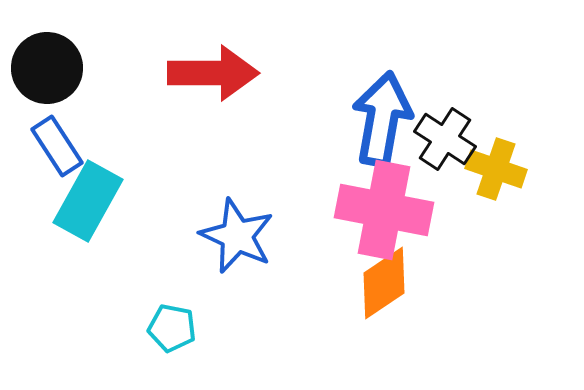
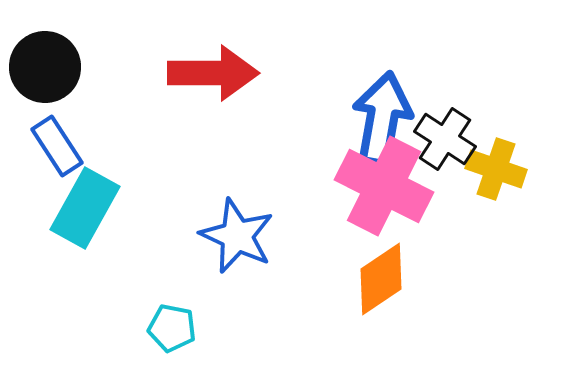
black circle: moved 2 px left, 1 px up
cyan rectangle: moved 3 px left, 7 px down
pink cross: moved 24 px up; rotated 16 degrees clockwise
orange diamond: moved 3 px left, 4 px up
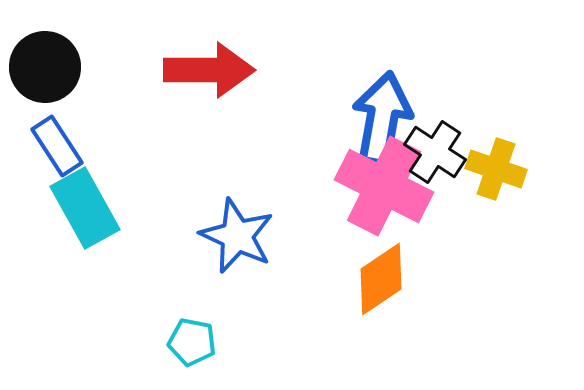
red arrow: moved 4 px left, 3 px up
black cross: moved 10 px left, 13 px down
cyan rectangle: rotated 58 degrees counterclockwise
cyan pentagon: moved 20 px right, 14 px down
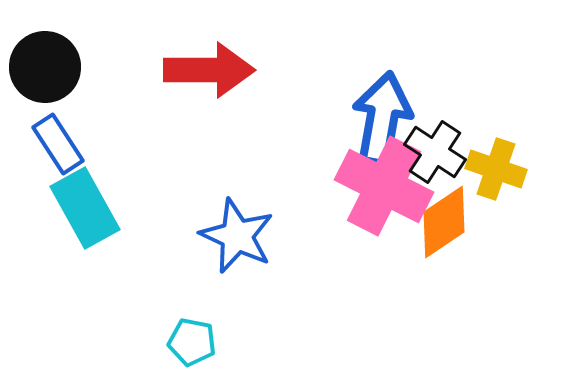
blue rectangle: moved 1 px right, 2 px up
orange diamond: moved 63 px right, 57 px up
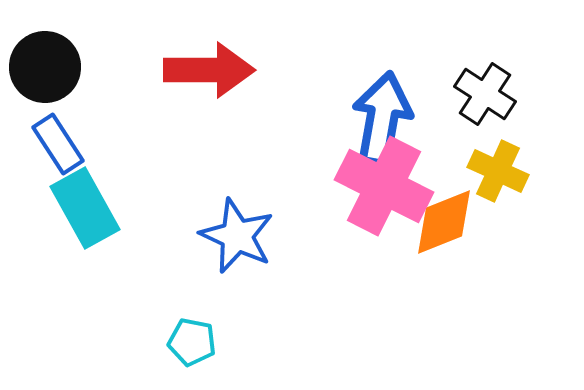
black cross: moved 50 px right, 58 px up
yellow cross: moved 2 px right, 2 px down; rotated 6 degrees clockwise
orange diamond: rotated 12 degrees clockwise
